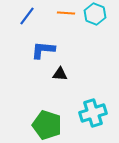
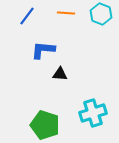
cyan hexagon: moved 6 px right
green pentagon: moved 2 px left
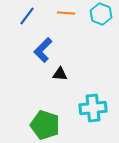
blue L-shape: rotated 50 degrees counterclockwise
cyan cross: moved 5 px up; rotated 12 degrees clockwise
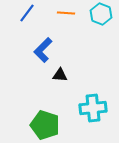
blue line: moved 3 px up
black triangle: moved 1 px down
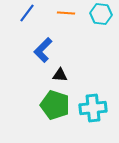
cyan hexagon: rotated 15 degrees counterclockwise
green pentagon: moved 10 px right, 20 px up
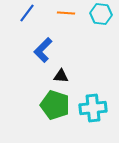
black triangle: moved 1 px right, 1 px down
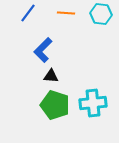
blue line: moved 1 px right
black triangle: moved 10 px left
cyan cross: moved 5 px up
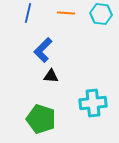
blue line: rotated 24 degrees counterclockwise
green pentagon: moved 14 px left, 14 px down
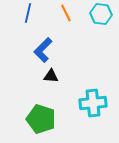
orange line: rotated 60 degrees clockwise
